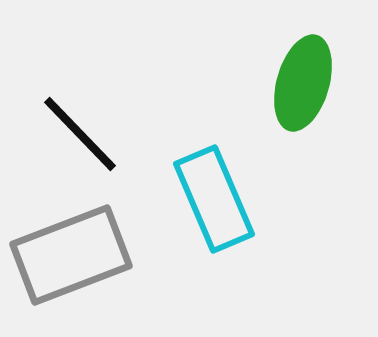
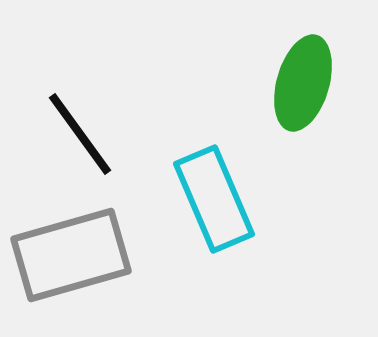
black line: rotated 8 degrees clockwise
gray rectangle: rotated 5 degrees clockwise
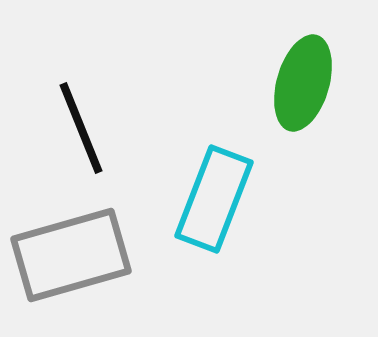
black line: moved 1 px right, 6 px up; rotated 14 degrees clockwise
cyan rectangle: rotated 44 degrees clockwise
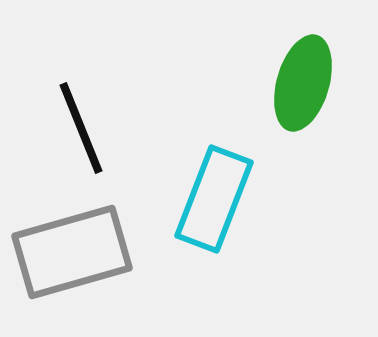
gray rectangle: moved 1 px right, 3 px up
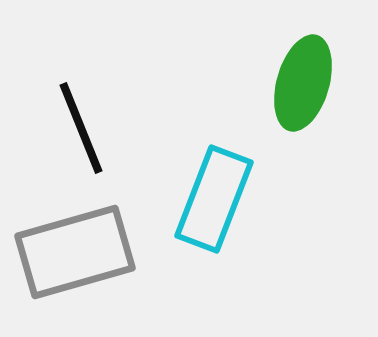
gray rectangle: moved 3 px right
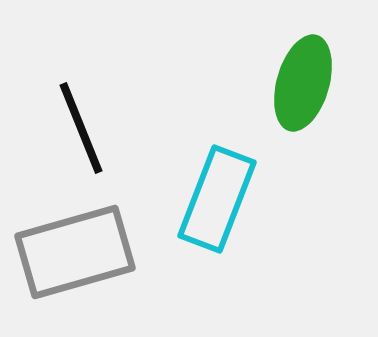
cyan rectangle: moved 3 px right
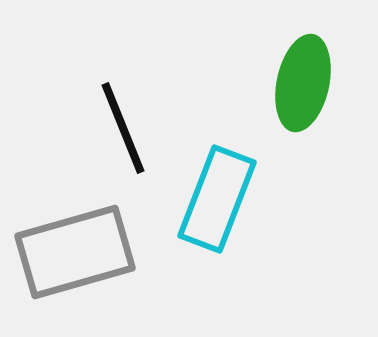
green ellipse: rotated 4 degrees counterclockwise
black line: moved 42 px right
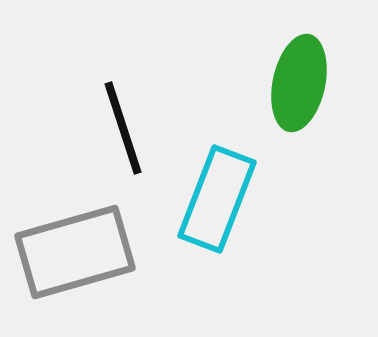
green ellipse: moved 4 px left
black line: rotated 4 degrees clockwise
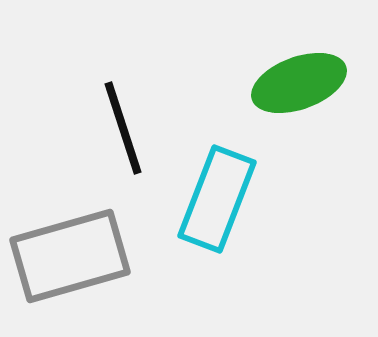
green ellipse: rotated 58 degrees clockwise
gray rectangle: moved 5 px left, 4 px down
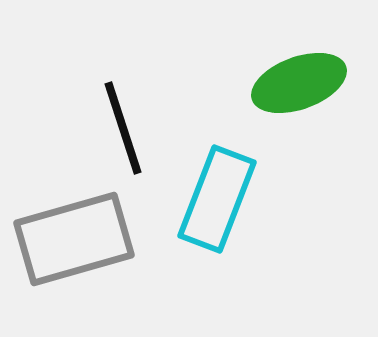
gray rectangle: moved 4 px right, 17 px up
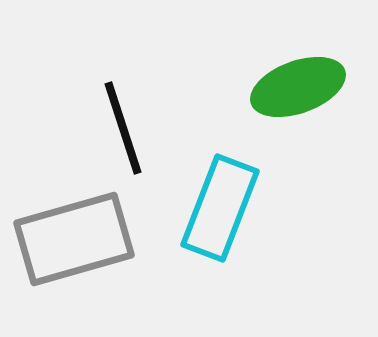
green ellipse: moved 1 px left, 4 px down
cyan rectangle: moved 3 px right, 9 px down
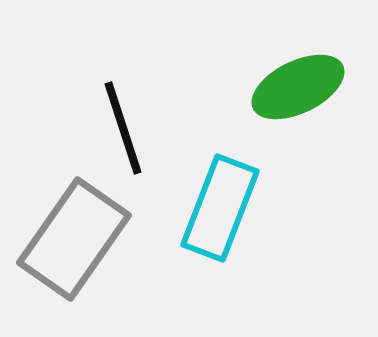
green ellipse: rotated 6 degrees counterclockwise
gray rectangle: rotated 39 degrees counterclockwise
